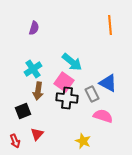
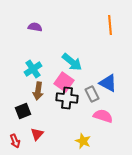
purple semicircle: moved 1 px right, 1 px up; rotated 96 degrees counterclockwise
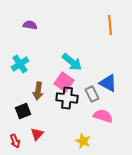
purple semicircle: moved 5 px left, 2 px up
cyan cross: moved 13 px left, 5 px up
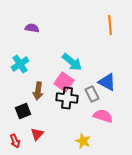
purple semicircle: moved 2 px right, 3 px down
blue triangle: moved 1 px left, 1 px up
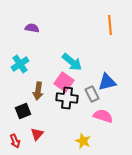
blue triangle: rotated 42 degrees counterclockwise
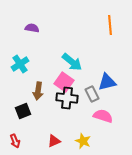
red triangle: moved 17 px right, 7 px down; rotated 24 degrees clockwise
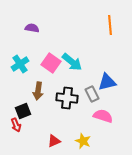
pink square: moved 13 px left, 19 px up
red arrow: moved 1 px right, 16 px up
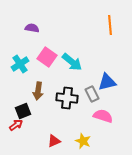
pink square: moved 4 px left, 6 px up
red arrow: rotated 104 degrees counterclockwise
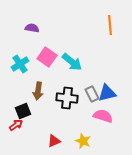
blue triangle: moved 11 px down
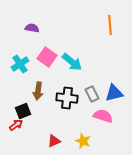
blue triangle: moved 7 px right
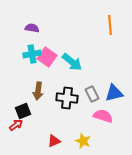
cyan cross: moved 12 px right, 10 px up; rotated 24 degrees clockwise
